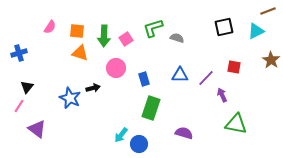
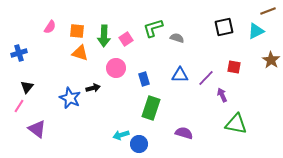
cyan arrow: rotated 35 degrees clockwise
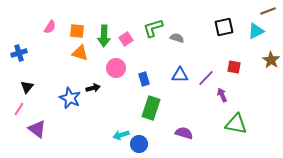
pink line: moved 3 px down
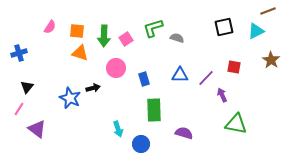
green rectangle: moved 3 px right, 2 px down; rotated 20 degrees counterclockwise
cyan arrow: moved 3 px left, 6 px up; rotated 91 degrees counterclockwise
blue circle: moved 2 px right
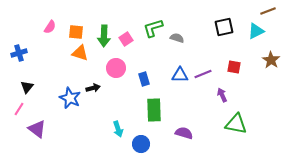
orange square: moved 1 px left, 1 px down
purple line: moved 3 px left, 4 px up; rotated 24 degrees clockwise
